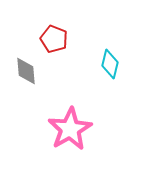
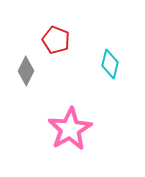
red pentagon: moved 2 px right, 1 px down
gray diamond: rotated 32 degrees clockwise
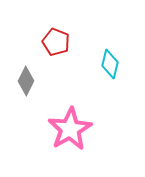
red pentagon: moved 2 px down
gray diamond: moved 10 px down
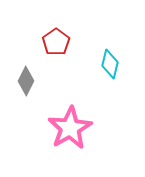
red pentagon: rotated 16 degrees clockwise
pink star: moved 1 px up
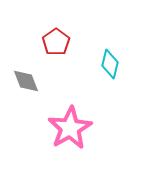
gray diamond: rotated 48 degrees counterclockwise
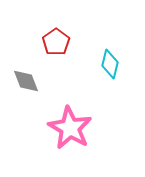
pink star: rotated 12 degrees counterclockwise
